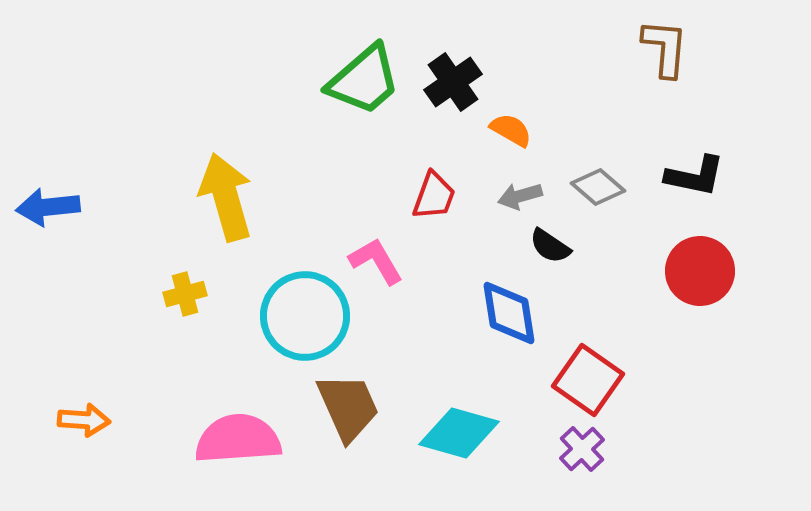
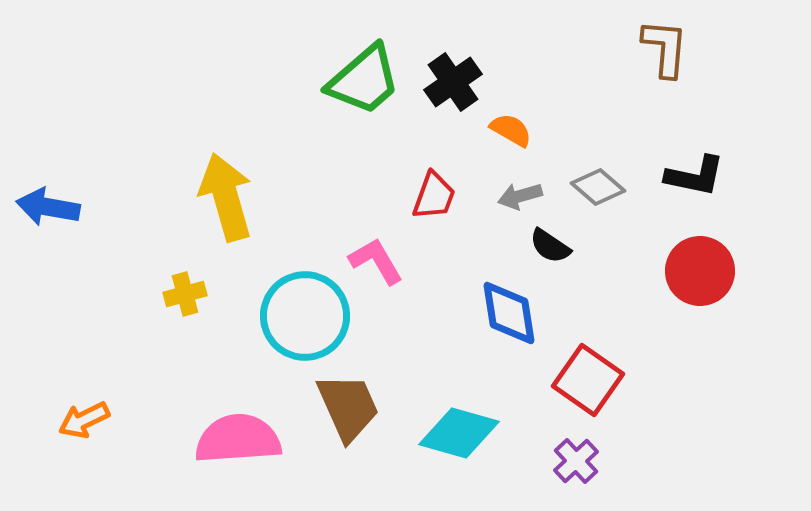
blue arrow: rotated 16 degrees clockwise
orange arrow: rotated 150 degrees clockwise
purple cross: moved 6 px left, 12 px down
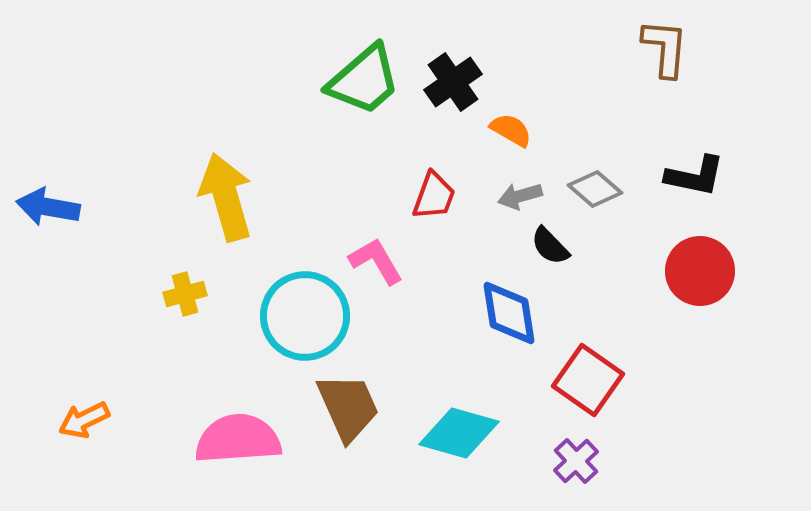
gray diamond: moved 3 px left, 2 px down
black semicircle: rotated 12 degrees clockwise
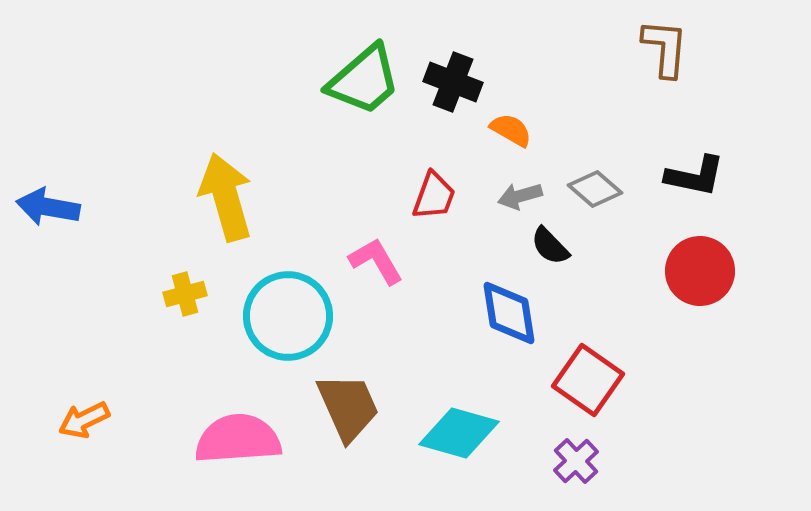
black cross: rotated 34 degrees counterclockwise
cyan circle: moved 17 px left
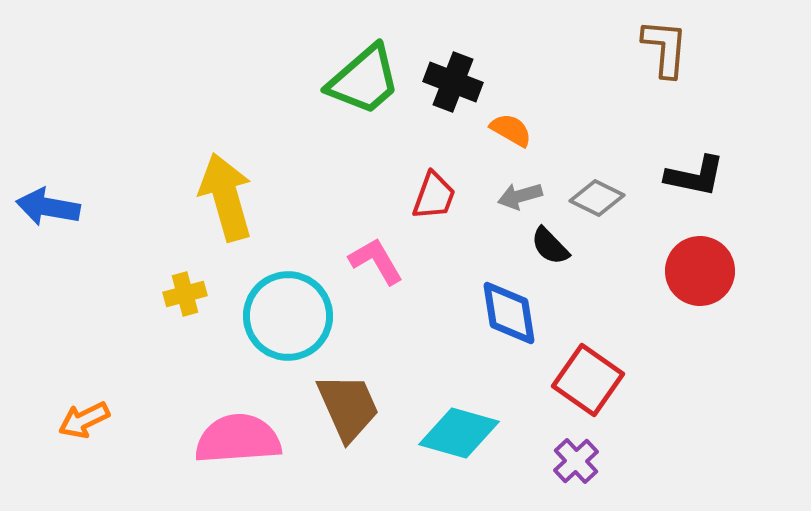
gray diamond: moved 2 px right, 9 px down; rotated 14 degrees counterclockwise
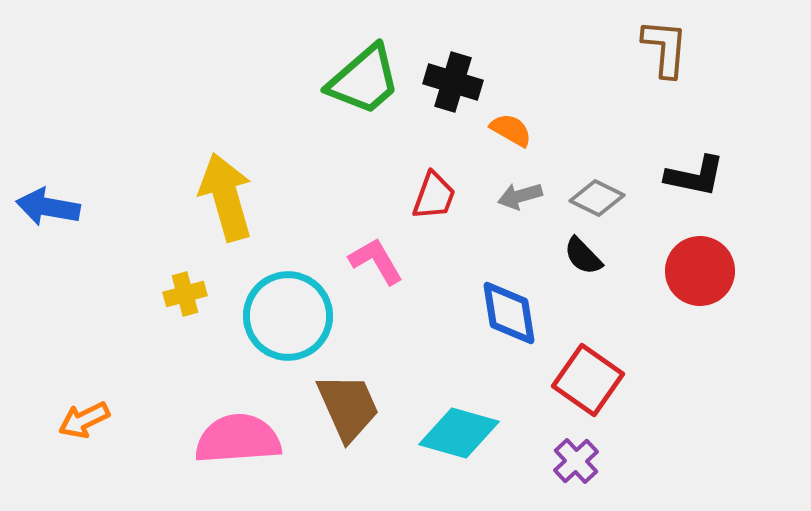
black cross: rotated 4 degrees counterclockwise
black semicircle: moved 33 px right, 10 px down
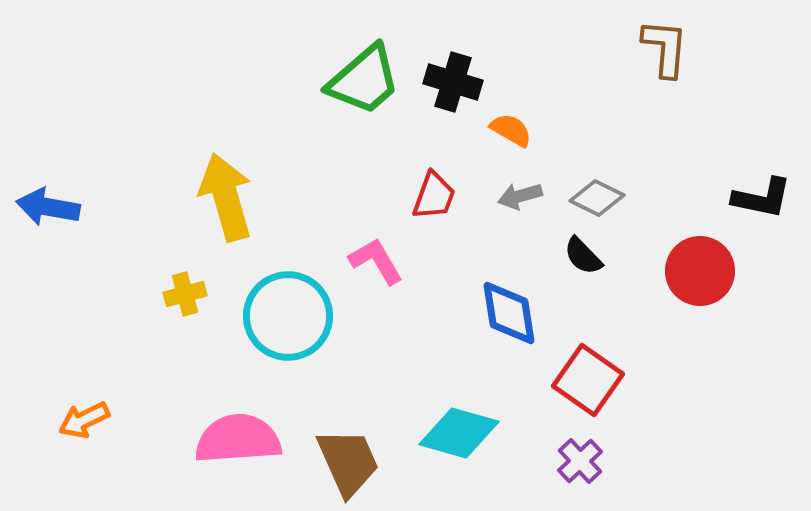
black L-shape: moved 67 px right, 22 px down
brown trapezoid: moved 55 px down
purple cross: moved 4 px right
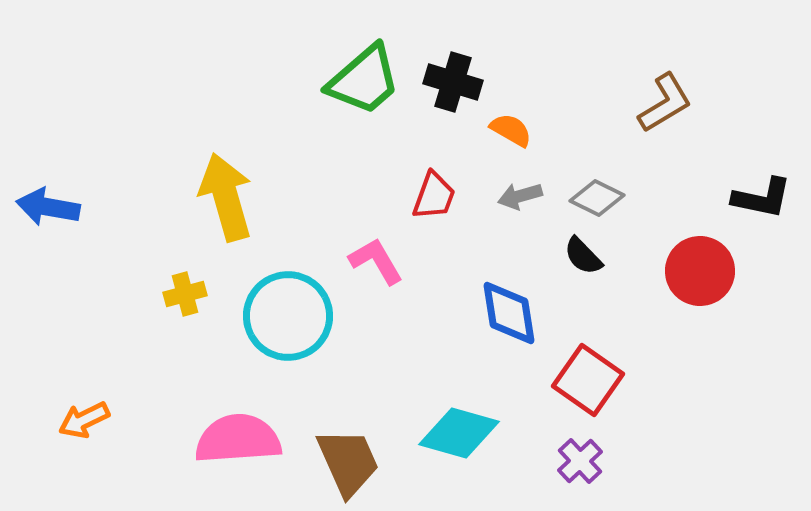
brown L-shape: moved 55 px down; rotated 54 degrees clockwise
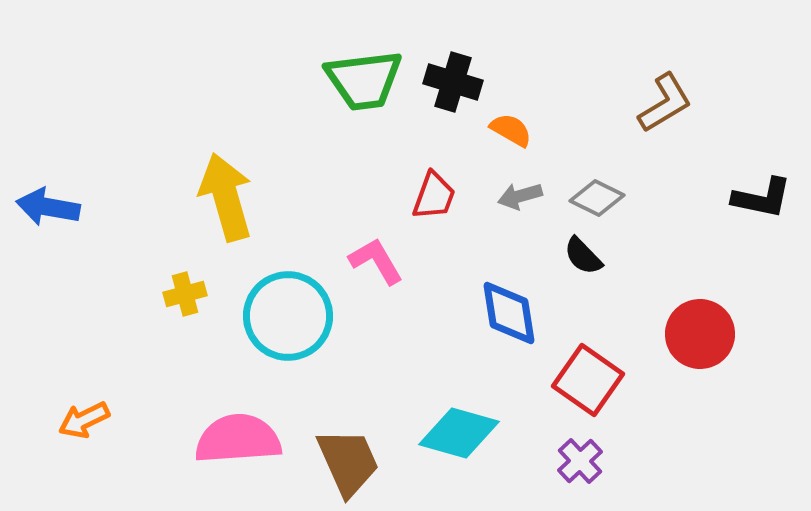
green trapezoid: rotated 34 degrees clockwise
red circle: moved 63 px down
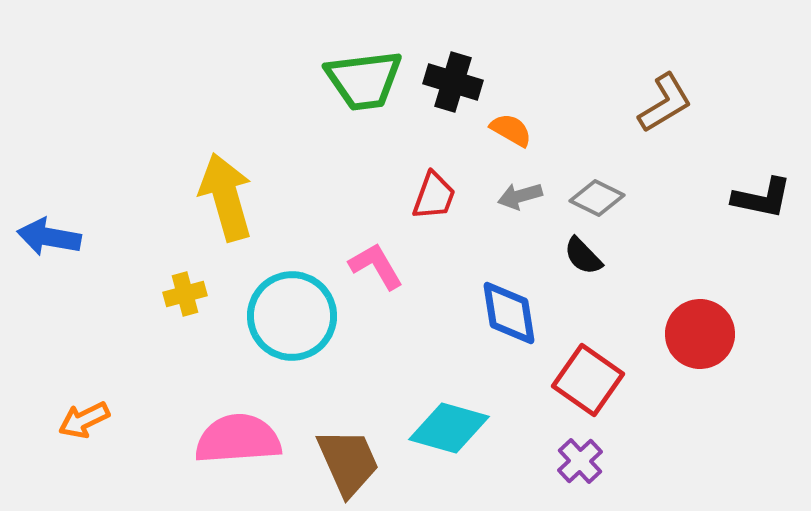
blue arrow: moved 1 px right, 30 px down
pink L-shape: moved 5 px down
cyan circle: moved 4 px right
cyan diamond: moved 10 px left, 5 px up
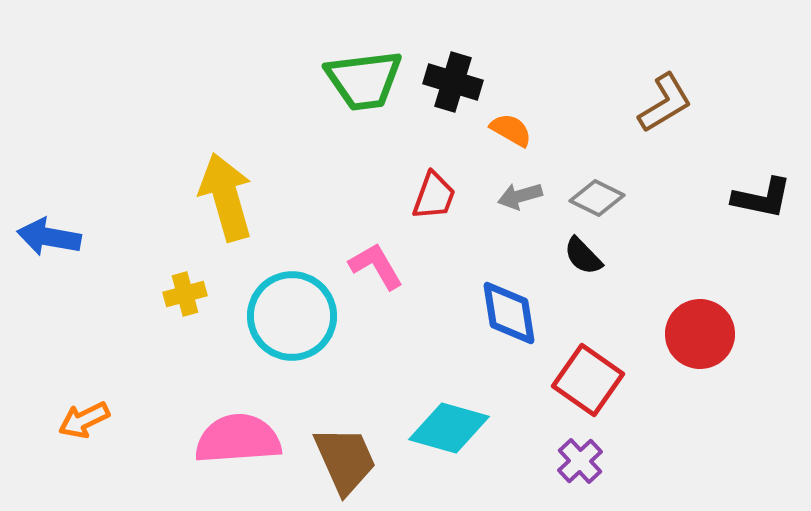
brown trapezoid: moved 3 px left, 2 px up
